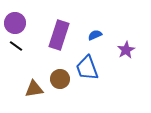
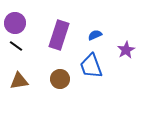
blue trapezoid: moved 4 px right, 2 px up
brown triangle: moved 15 px left, 8 px up
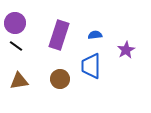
blue semicircle: rotated 16 degrees clockwise
blue trapezoid: rotated 20 degrees clockwise
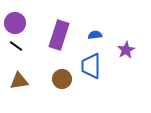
brown circle: moved 2 px right
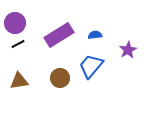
purple rectangle: rotated 40 degrees clockwise
black line: moved 2 px right, 2 px up; rotated 64 degrees counterclockwise
purple star: moved 2 px right
blue trapezoid: rotated 40 degrees clockwise
brown circle: moved 2 px left, 1 px up
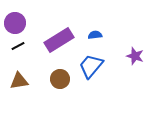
purple rectangle: moved 5 px down
black line: moved 2 px down
purple star: moved 7 px right, 6 px down; rotated 24 degrees counterclockwise
brown circle: moved 1 px down
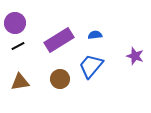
brown triangle: moved 1 px right, 1 px down
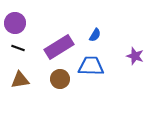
blue semicircle: rotated 128 degrees clockwise
purple rectangle: moved 7 px down
black line: moved 2 px down; rotated 48 degrees clockwise
blue trapezoid: rotated 52 degrees clockwise
brown triangle: moved 2 px up
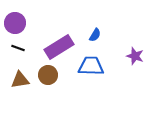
brown circle: moved 12 px left, 4 px up
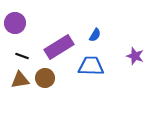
black line: moved 4 px right, 8 px down
brown circle: moved 3 px left, 3 px down
